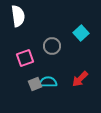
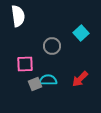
pink square: moved 6 px down; rotated 18 degrees clockwise
cyan semicircle: moved 2 px up
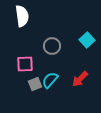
white semicircle: moved 4 px right
cyan square: moved 6 px right, 7 px down
cyan semicircle: moved 2 px right; rotated 48 degrees counterclockwise
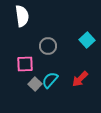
gray circle: moved 4 px left
gray square: rotated 24 degrees counterclockwise
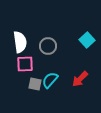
white semicircle: moved 2 px left, 26 px down
gray square: rotated 32 degrees counterclockwise
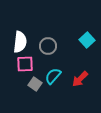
white semicircle: rotated 15 degrees clockwise
cyan semicircle: moved 3 px right, 4 px up
gray square: rotated 24 degrees clockwise
